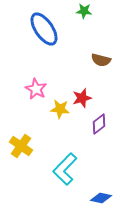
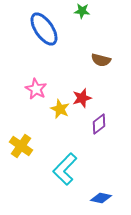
green star: moved 2 px left
yellow star: rotated 18 degrees clockwise
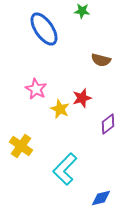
purple diamond: moved 9 px right
blue diamond: rotated 25 degrees counterclockwise
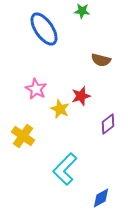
red star: moved 1 px left, 2 px up
yellow cross: moved 2 px right, 10 px up
blue diamond: rotated 15 degrees counterclockwise
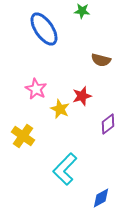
red star: moved 1 px right
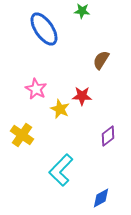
brown semicircle: rotated 108 degrees clockwise
red star: rotated 18 degrees clockwise
purple diamond: moved 12 px down
yellow cross: moved 1 px left, 1 px up
cyan L-shape: moved 4 px left, 1 px down
